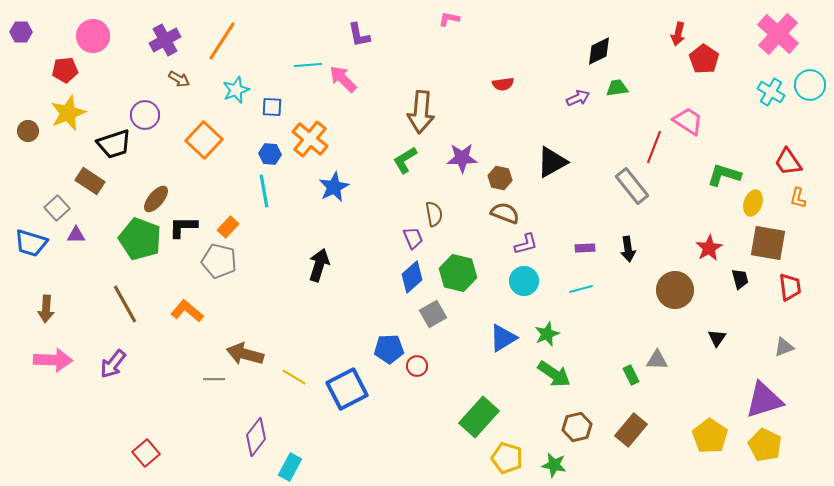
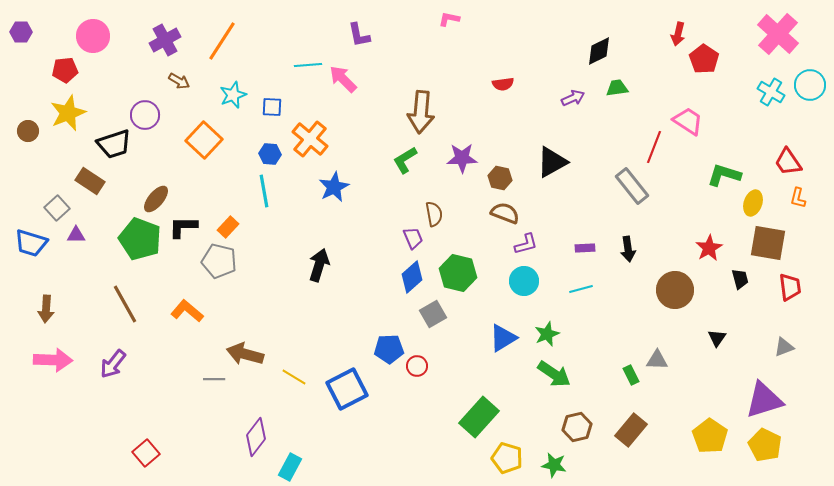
brown arrow at (179, 79): moved 2 px down
cyan star at (236, 90): moved 3 px left, 5 px down
purple arrow at (578, 98): moved 5 px left
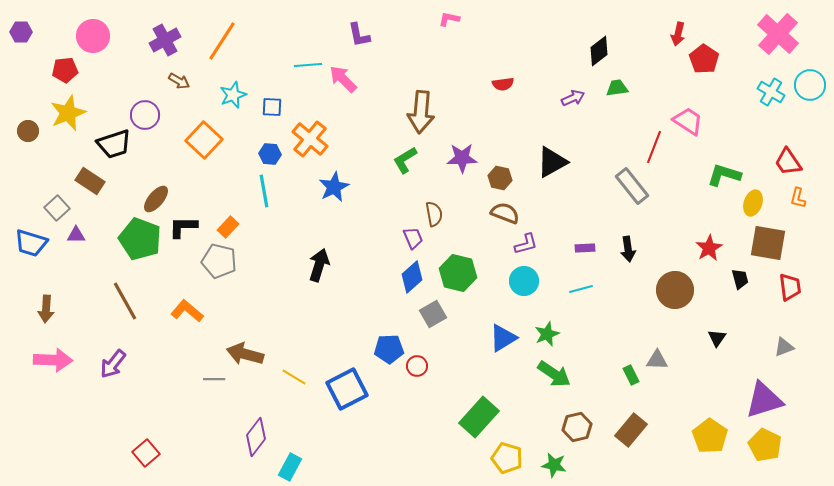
black diamond at (599, 51): rotated 12 degrees counterclockwise
brown line at (125, 304): moved 3 px up
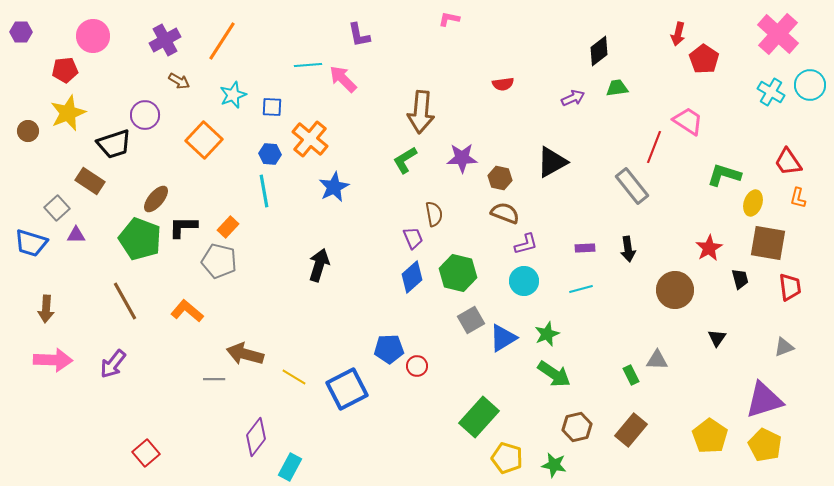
gray square at (433, 314): moved 38 px right, 6 px down
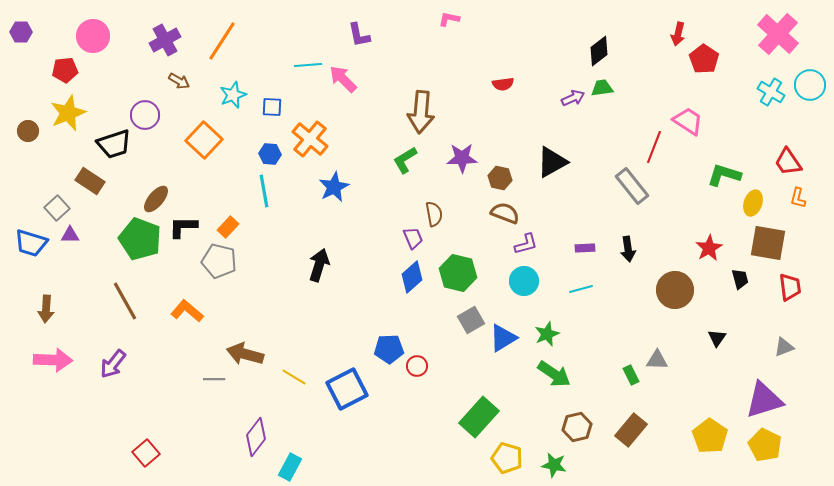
green trapezoid at (617, 88): moved 15 px left
purple triangle at (76, 235): moved 6 px left
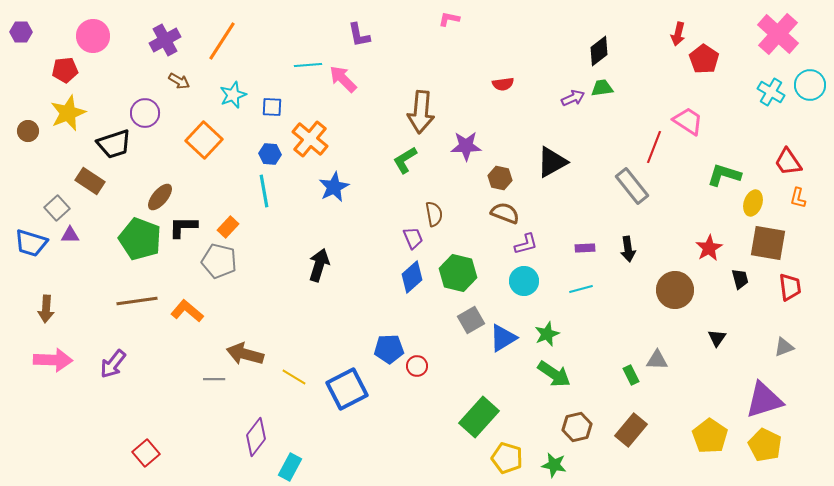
purple circle at (145, 115): moved 2 px up
purple star at (462, 158): moved 4 px right, 12 px up
brown ellipse at (156, 199): moved 4 px right, 2 px up
brown line at (125, 301): moved 12 px right; rotated 69 degrees counterclockwise
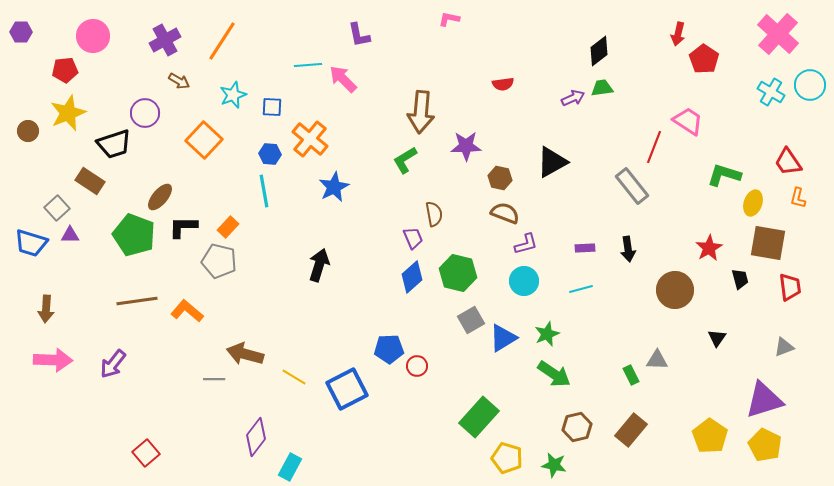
green pentagon at (140, 239): moved 6 px left, 4 px up
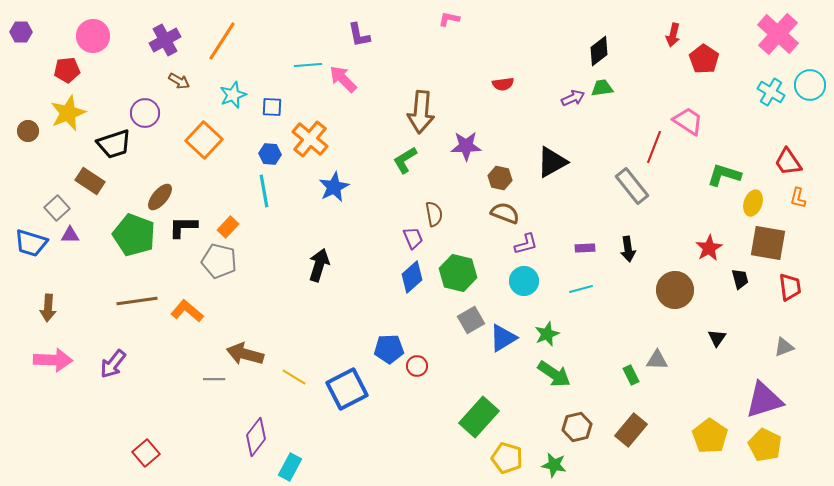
red arrow at (678, 34): moved 5 px left, 1 px down
red pentagon at (65, 70): moved 2 px right
brown arrow at (46, 309): moved 2 px right, 1 px up
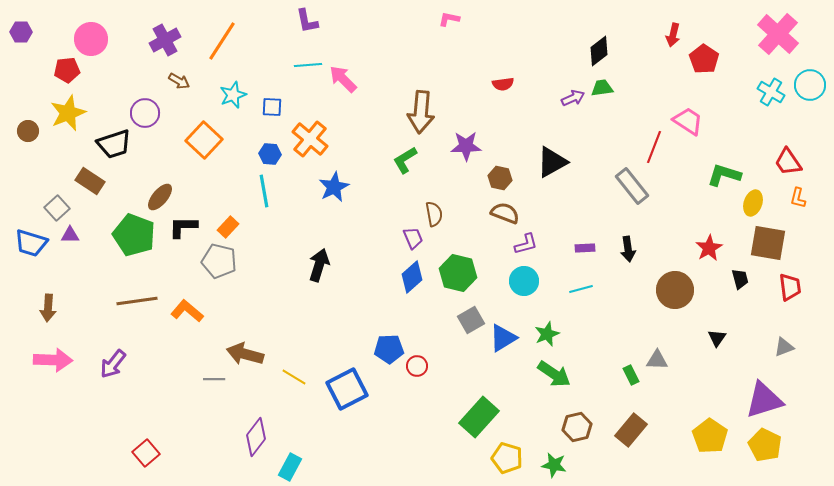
purple L-shape at (359, 35): moved 52 px left, 14 px up
pink circle at (93, 36): moved 2 px left, 3 px down
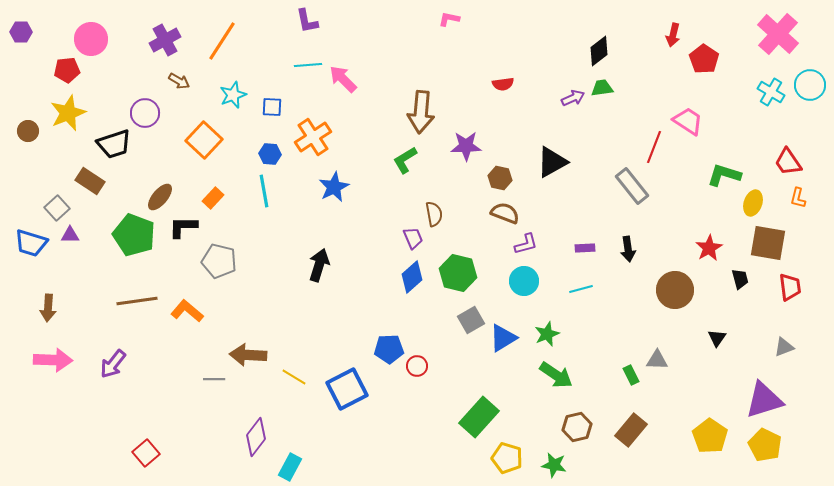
orange cross at (310, 139): moved 3 px right, 2 px up; rotated 18 degrees clockwise
orange rectangle at (228, 227): moved 15 px left, 29 px up
brown arrow at (245, 354): moved 3 px right, 1 px down; rotated 12 degrees counterclockwise
green arrow at (554, 374): moved 2 px right, 1 px down
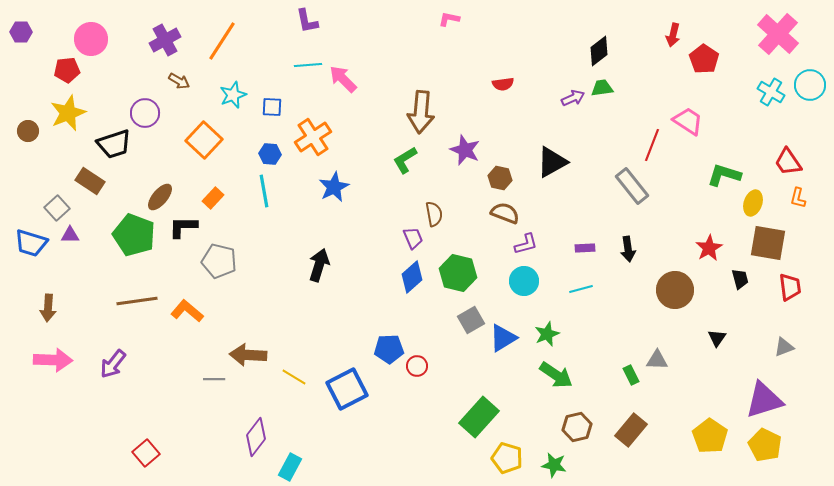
purple star at (466, 146): moved 1 px left, 4 px down; rotated 24 degrees clockwise
red line at (654, 147): moved 2 px left, 2 px up
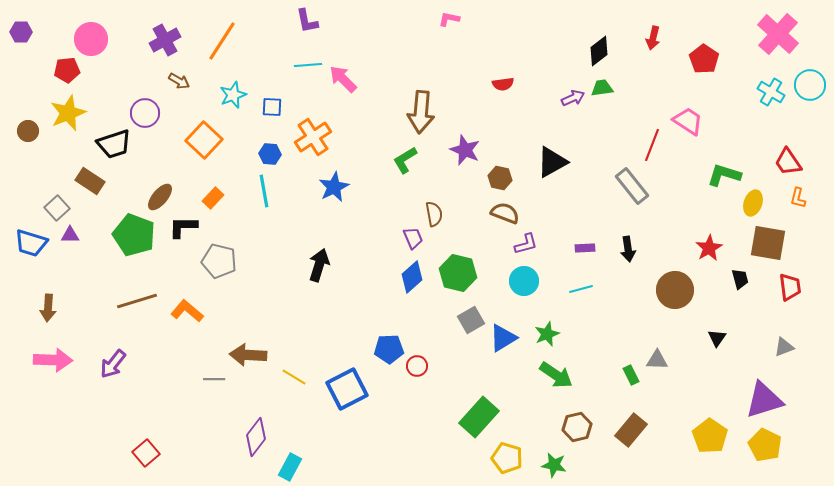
red arrow at (673, 35): moved 20 px left, 3 px down
brown line at (137, 301): rotated 9 degrees counterclockwise
